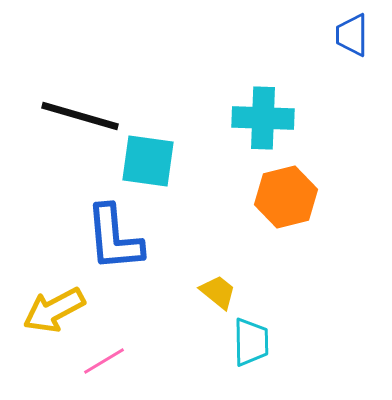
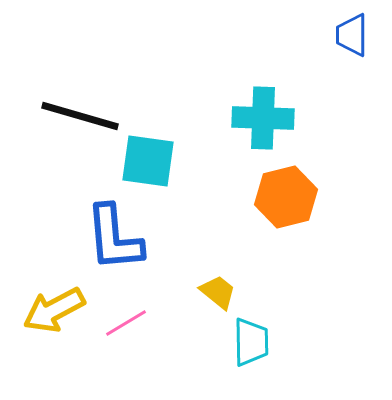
pink line: moved 22 px right, 38 px up
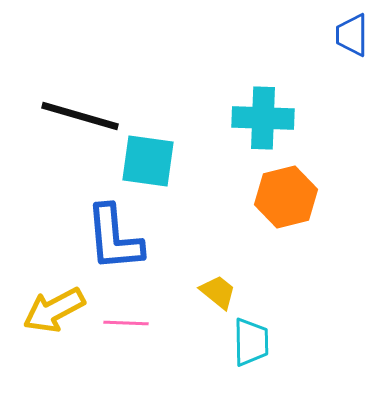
pink line: rotated 33 degrees clockwise
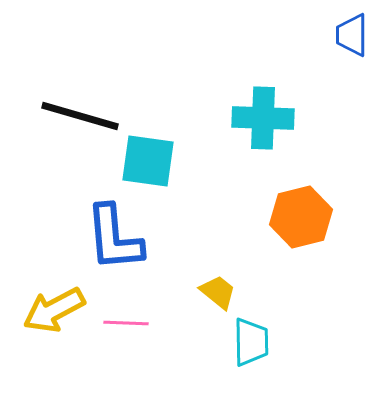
orange hexagon: moved 15 px right, 20 px down
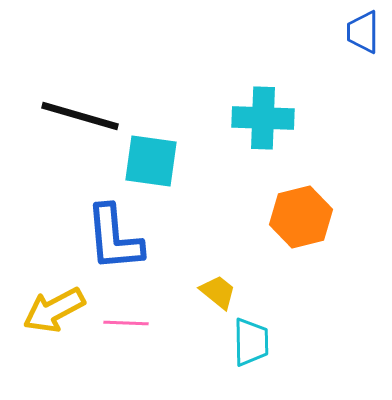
blue trapezoid: moved 11 px right, 3 px up
cyan square: moved 3 px right
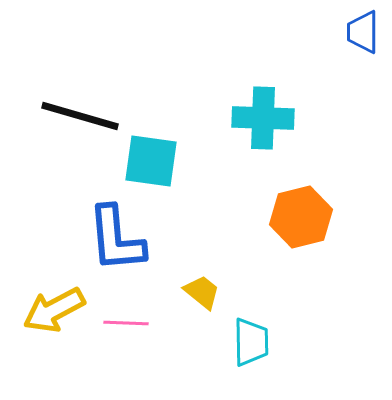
blue L-shape: moved 2 px right, 1 px down
yellow trapezoid: moved 16 px left
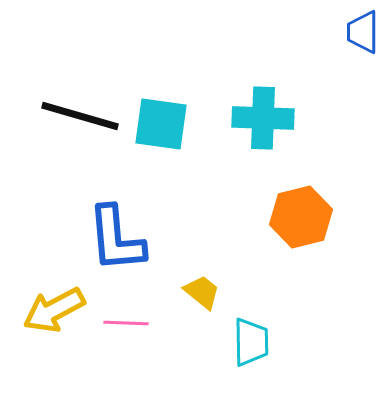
cyan square: moved 10 px right, 37 px up
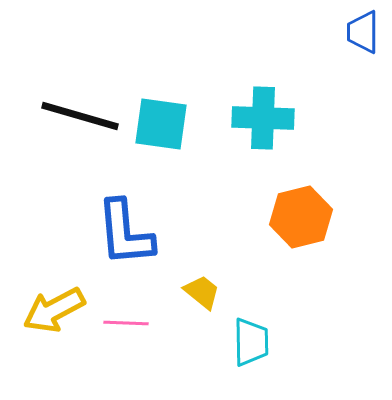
blue L-shape: moved 9 px right, 6 px up
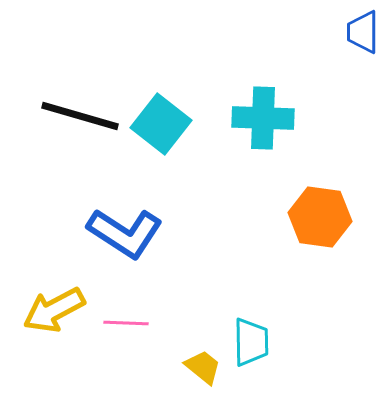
cyan square: rotated 30 degrees clockwise
orange hexagon: moved 19 px right; rotated 22 degrees clockwise
blue L-shape: rotated 52 degrees counterclockwise
yellow trapezoid: moved 1 px right, 75 px down
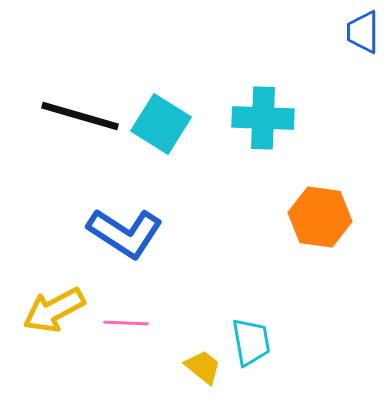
cyan square: rotated 6 degrees counterclockwise
cyan trapezoid: rotated 9 degrees counterclockwise
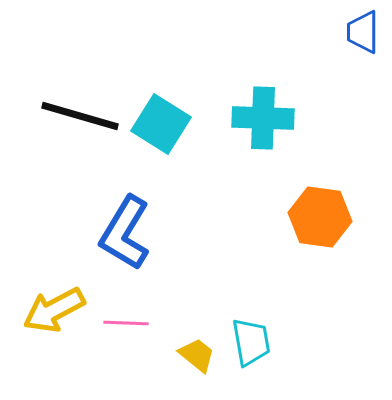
blue L-shape: rotated 88 degrees clockwise
yellow trapezoid: moved 6 px left, 12 px up
